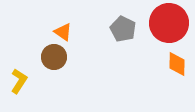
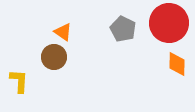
yellow L-shape: rotated 30 degrees counterclockwise
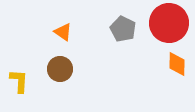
brown circle: moved 6 px right, 12 px down
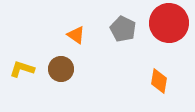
orange triangle: moved 13 px right, 3 px down
orange diamond: moved 18 px left, 17 px down; rotated 10 degrees clockwise
brown circle: moved 1 px right
yellow L-shape: moved 3 px right, 12 px up; rotated 75 degrees counterclockwise
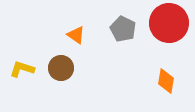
brown circle: moved 1 px up
orange diamond: moved 7 px right
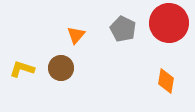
orange triangle: rotated 36 degrees clockwise
